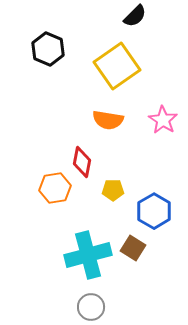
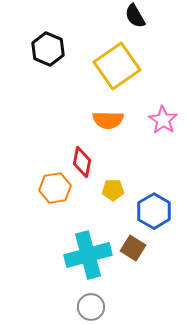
black semicircle: rotated 105 degrees clockwise
orange semicircle: rotated 8 degrees counterclockwise
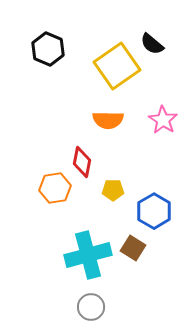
black semicircle: moved 17 px right, 28 px down; rotated 20 degrees counterclockwise
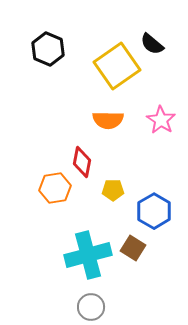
pink star: moved 2 px left
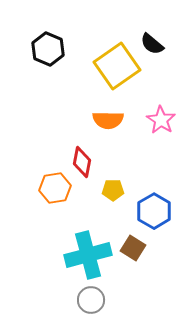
gray circle: moved 7 px up
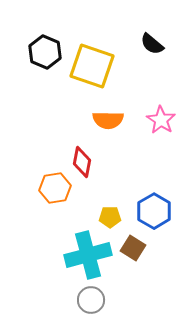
black hexagon: moved 3 px left, 3 px down
yellow square: moved 25 px left; rotated 36 degrees counterclockwise
yellow pentagon: moved 3 px left, 27 px down
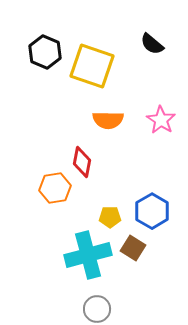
blue hexagon: moved 2 px left
gray circle: moved 6 px right, 9 px down
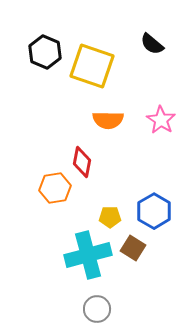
blue hexagon: moved 2 px right
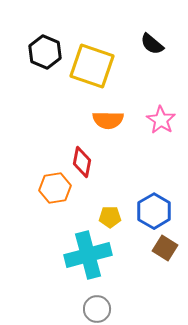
brown square: moved 32 px right
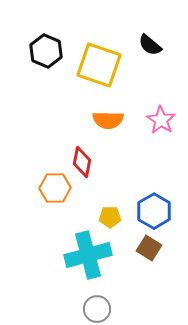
black semicircle: moved 2 px left, 1 px down
black hexagon: moved 1 px right, 1 px up
yellow square: moved 7 px right, 1 px up
orange hexagon: rotated 8 degrees clockwise
brown square: moved 16 px left
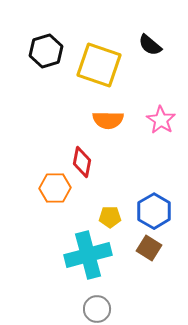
black hexagon: rotated 20 degrees clockwise
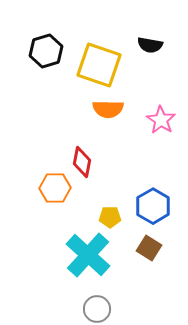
black semicircle: rotated 30 degrees counterclockwise
orange semicircle: moved 11 px up
blue hexagon: moved 1 px left, 5 px up
cyan cross: rotated 33 degrees counterclockwise
